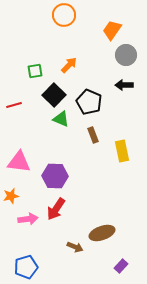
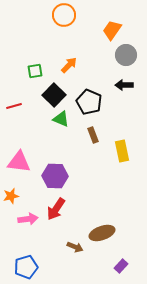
red line: moved 1 px down
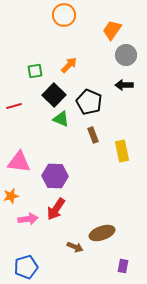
purple rectangle: moved 2 px right; rotated 32 degrees counterclockwise
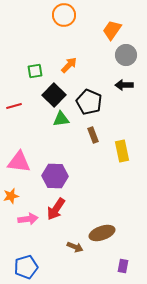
green triangle: rotated 30 degrees counterclockwise
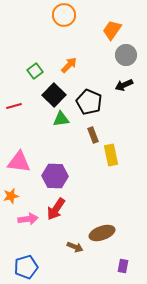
green square: rotated 28 degrees counterclockwise
black arrow: rotated 24 degrees counterclockwise
yellow rectangle: moved 11 px left, 4 px down
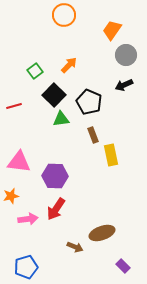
purple rectangle: rotated 56 degrees counterclockwise
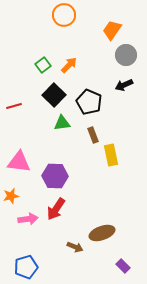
green square: moved 8 px right, 6 px up
green triangle: moved 1 px right, 4 px down
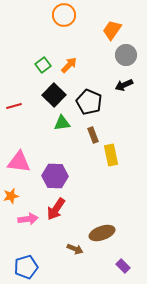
brown arrow: moved 2 px down
